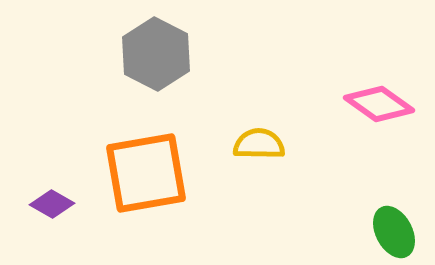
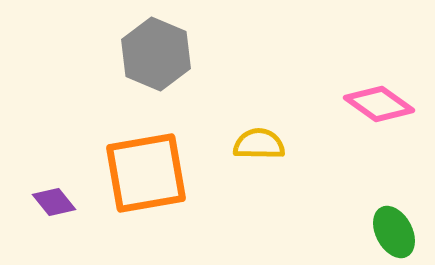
gray hexagon: rotated 4 degrees counterclockwise
purple diamond: moved 2 px right, 2 px up; rotated 21 degrees clockwise
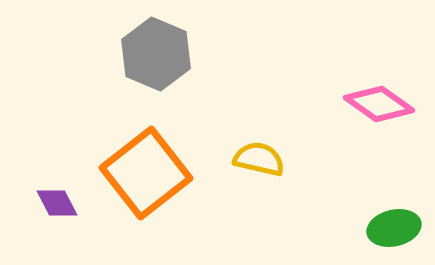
yellow semicircle: moved 15 px down; rotated 12 degrees clockwise
orange square: rotated 28 degrees counterclockwise
purple diamond: moved 3 px right, 1 px down; rotated 12 degrees clockwise
green ellipse: moved 4 px up; rotated 75 degrees counterclockwise
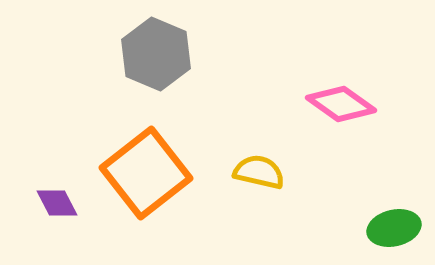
pink diamond: moved 38 px left
yellow semicircle: moved 13 px down
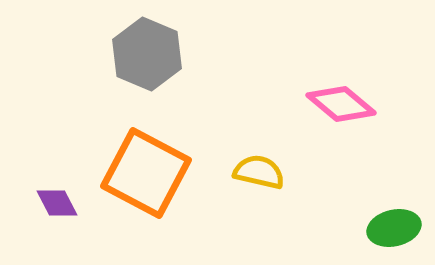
gray hexagon: moved 9 px left
pink diamond: rotated 4 degrees clockwise
orange square: rotated 24 degrees counterclockwise
